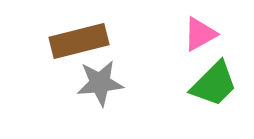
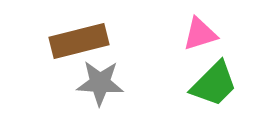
pink triangle: rotated 12 degrees clockwise
gray star: rotated 9 degrees clockwise
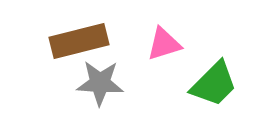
pink triangle: moved 36 px left, 10 px down
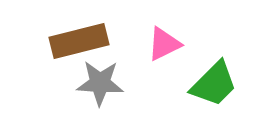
pink triangle: rotated 9 degrees counterclockwise
